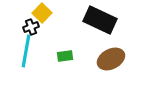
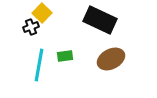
cyan line: moved 13 px right, 14 px down
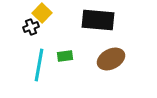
black rectangle: moved 2 px left; rotated 20 degrees counterclockwise
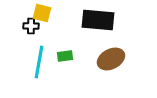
yellow square: rotated 30 degrees counterclockwise
black cross: moved 1 px up; rotated 21 degrees clockwise
cyan line: moved 3 px up
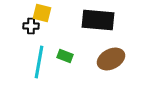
green rectangle: rotated 28 degrees clockwise
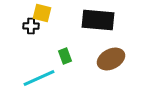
green rectangle: rotated 49 degrees clockwise
cyan line: moved 16 px down; rotated 56 degrees clockwise
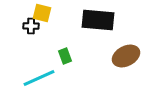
brown ellipse: moved 15 px right, 3 px up
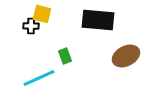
yellow square: moved 1 px down
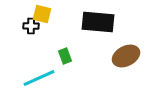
black rectangle: moved 2 px down
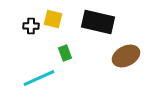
yellow square: moved 11 px right, 5 px down
black rectangle: rotated 8 degrees clockwise
green rectangle: moved 3 px up
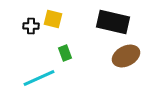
black rectangle: moved 15 px right
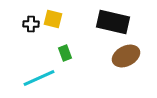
black cross: moved 2 px up
